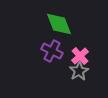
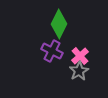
green diamond: rotated 48 degrees clockwise
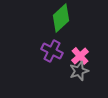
green diamond: moved 2 px right, 6 px up; rotated 20 degrees clockwise
gray star: rotated 12 degrees clockwise
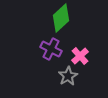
purple cross: moved 1 px left, 2 px up
gray star: moved 11 px left, 5 px down; rotated 12 degrees counterclockwise
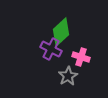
green diamond: moved 14 px down
pink cross: moved 1 px right, 1 px down; rotated 30 degrees counterclockwise
